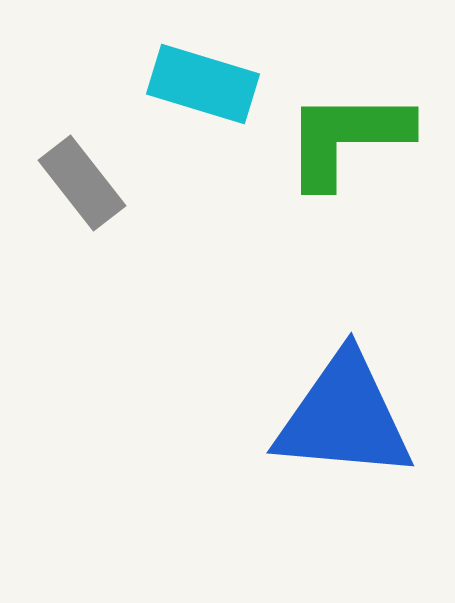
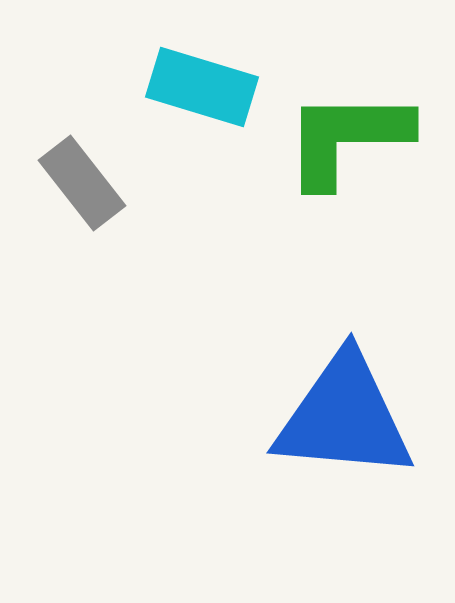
cyan rectangle: moved 1 px left, 3 px down
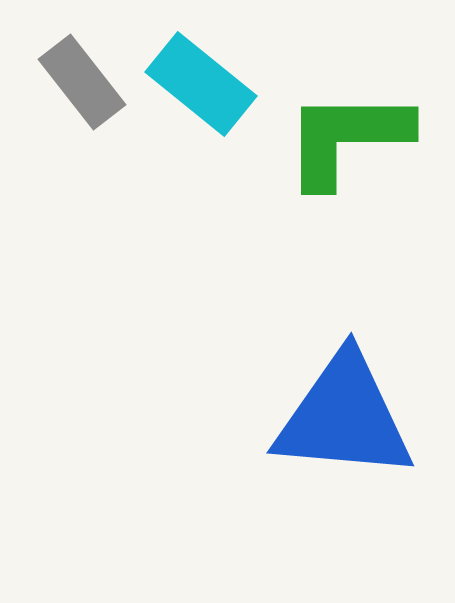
cyan rectangle: moved 1 px left, 3 px up; rotated 22 degrees clockwise
gray rectangle: moved 101 px up
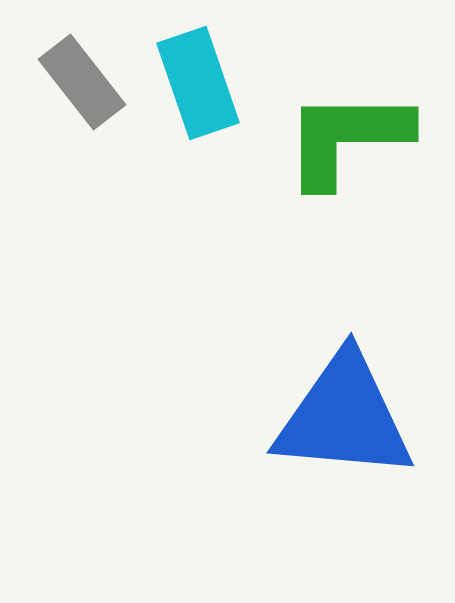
cyan rectangle: moved 3 px left, 1 px up; rotated 32 degrees clockwise
